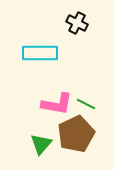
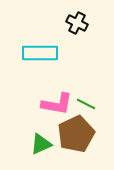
green triangle: rotated 25 degrees clockwise
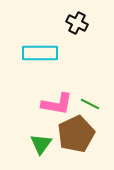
green line: moved 4 px right
green triangle: rotated 30 degrees counterclockwise
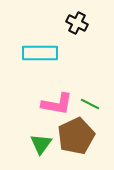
brown pentagon: moved 2 px down
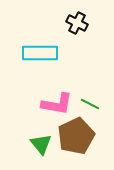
green triangle: rotated 15 degrees counterclockwise
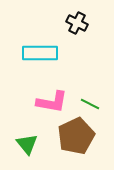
pink L-shape: moved 5 px left, 2 px up
green triangle: moved 14 px left
